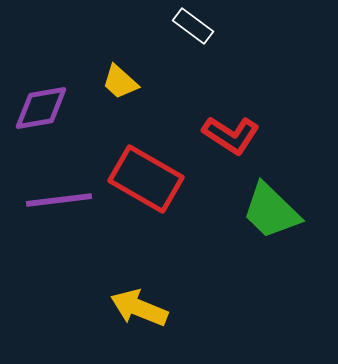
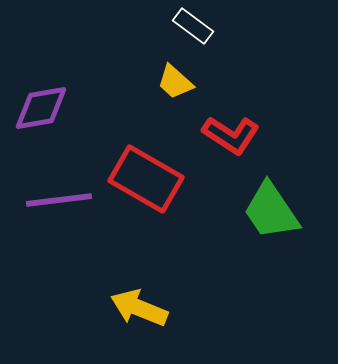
yellow trapezoid: moved 55 px right
green trapezoid: rotated 12 degrees clockwise
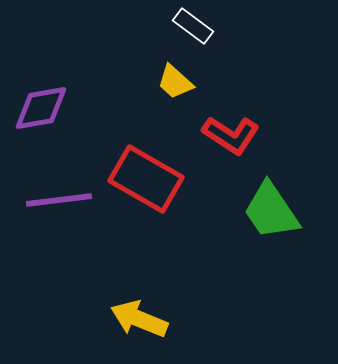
yellow arrow: moved 11 px down
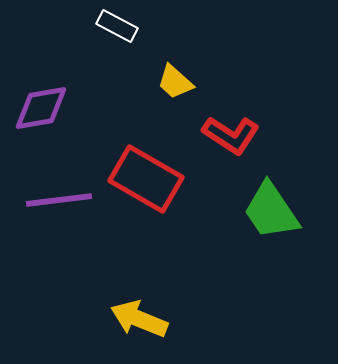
white rectangle: moved 76 px left; rotated 9 degrees counterclockwise
